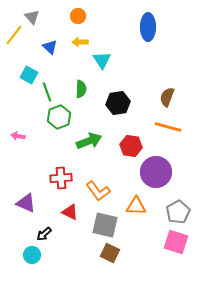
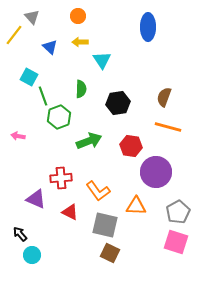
cyan square: moved 2 px down
green line: moved 4 px left, 4 px down
brown semicircle: moved 3 px left
purple triangle: moved 10 px right, 4 px up
black arrow: moved 24 px left; rotated 91 degrees clockwise
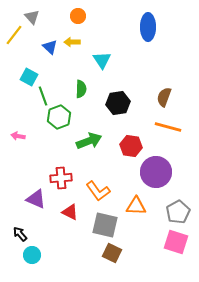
yellow arrow: moved 8 px left
brown square: moved 2 px right
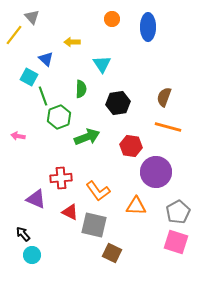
orange circle: moved 34 px right, 3 px down
blue triangle: moved 4 px left, 12 px down
cyan triangle: moved 4 px down
green arrow: moved 2 px left, 4 px up
gray square: moved 11 px left
black arrow: moved 3 px right
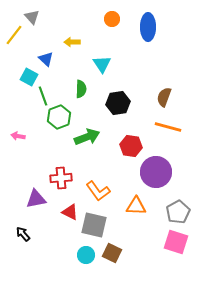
purple triangle: rotated 35 degrees counterclockwise
cyan circle: moved 54 px right
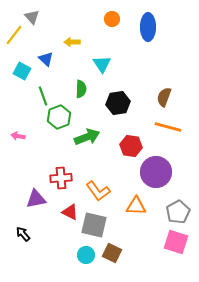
cyan square: moved 7 px left, 6 px up
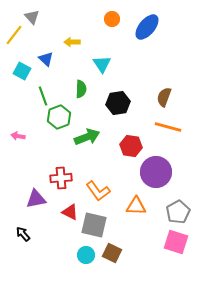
blue ellipse: moved 1 px left; rotated 40 degrees clockwise
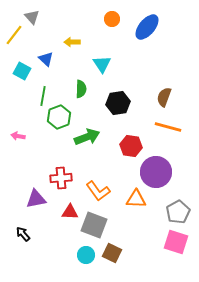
green line: rotated 30 degrees clockwise
orange triangle: moved 7 px up
red triangle: rotated 24 degrees counterclockwise
gray square: rotated 8 degrees clockwise
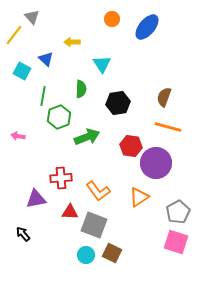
purple circle: moved 9 px up
orange triangle: moved 3 px right, 2 px up; rotated 35 degrees counterclockwise
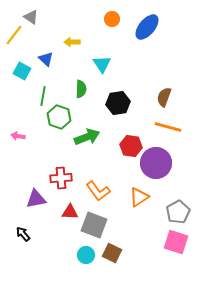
gray triangle: moved 1 px left; rotated 14 degrees counterclockwise
green hexagon: rotated 20 degrees counterclockwise
